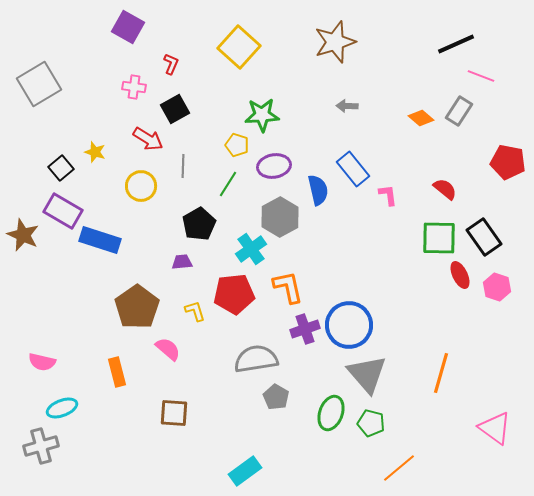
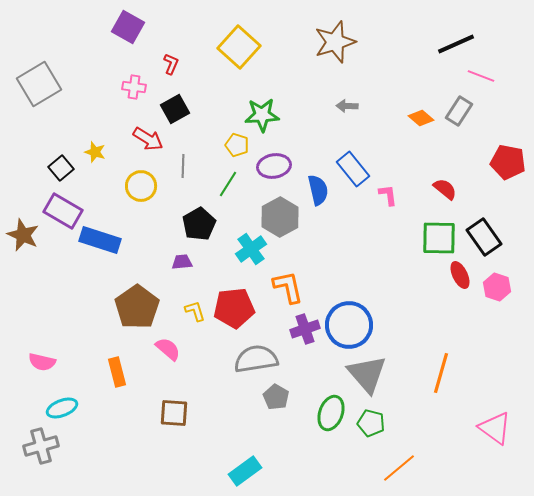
red pentagon at (234, 294): moved 14 px down
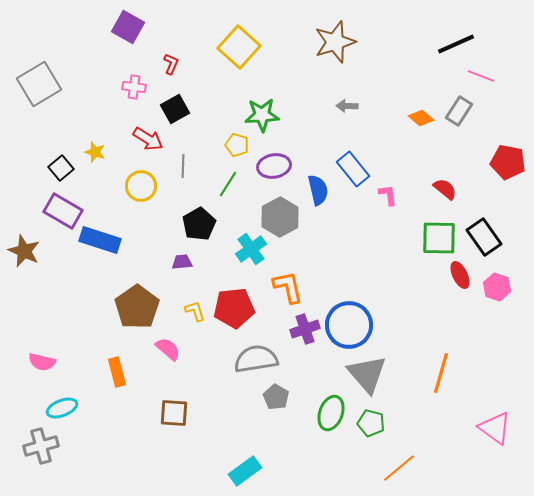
brown star at (23, 235): moved 1 px right, 16 px down
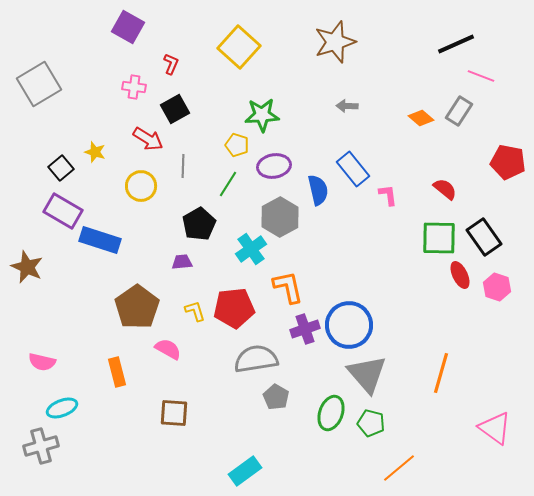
brown star at (24, 251): moved 3 px right, 16 px down
pink semicircle at (168, 349): rotated 12 degrees counterclockwise
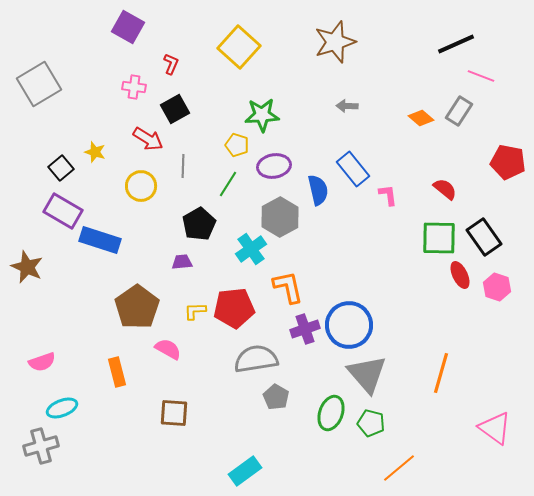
yellow L-shape at (195, 311): rotated 75 degrees counterclockwise
pink semicircle at (42, 362): rotated 32 degrees counterclockwise
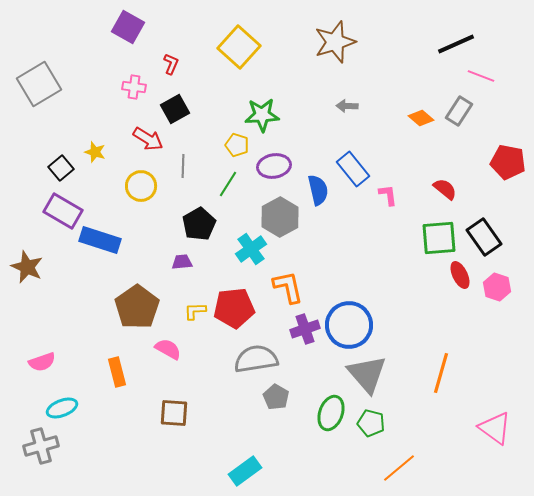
green square at (439, 238): rotated 6 degrees counterclockwise
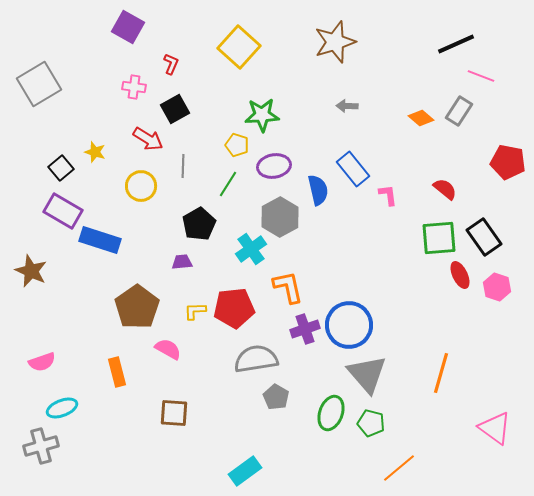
brown star at (27, 267): moved 4 px right, 4 px down
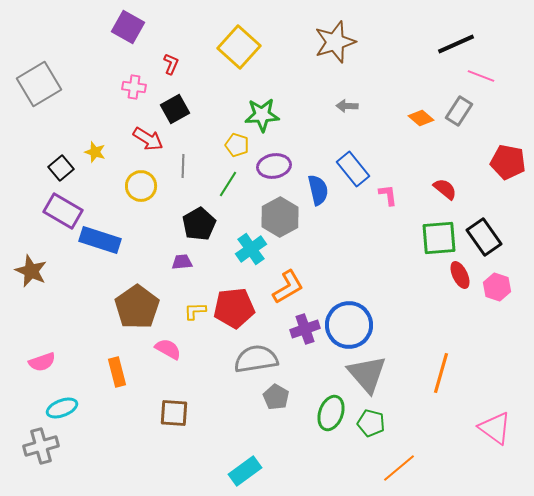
orange L-shape at (288, 287): rotated 72 degrees clockwise
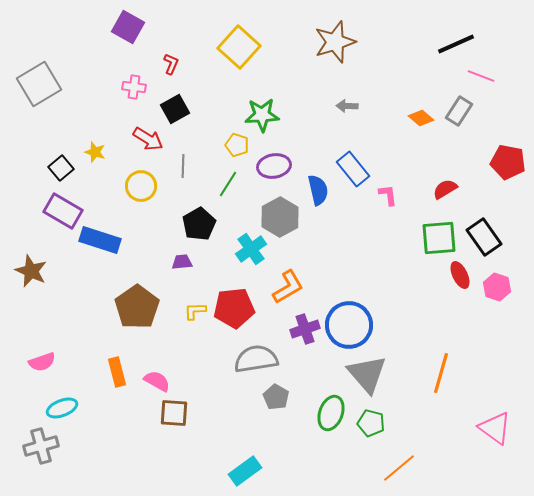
red semicircle at (445, 189): rotated 70 degrees counterclockwise
pink semicircle at (168, 349): moved 11 px left, 32 px down
